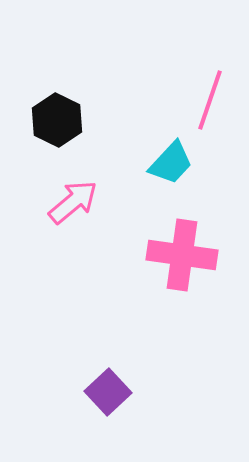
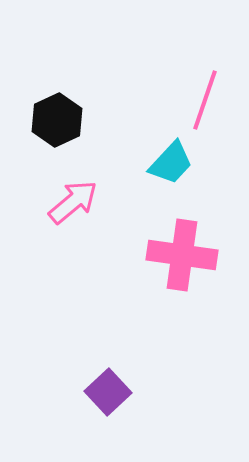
pink line: moved 5 px left
black hexagon: rotated 9 degrees clockwise
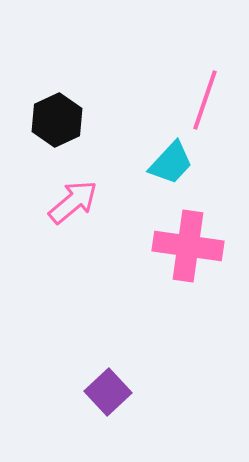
pink cross: moved 6 px right, 9 px up
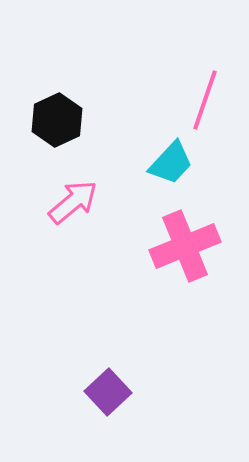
pink cross: moved 3 px left; rotated 30 degrees counterclockwise
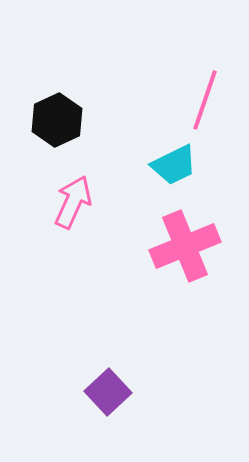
cyan trapezoid: moved 3 px right, 2 px down; rotated 21 degrees clockwise
pink arrow: rotated 26 degrees counterclockwise
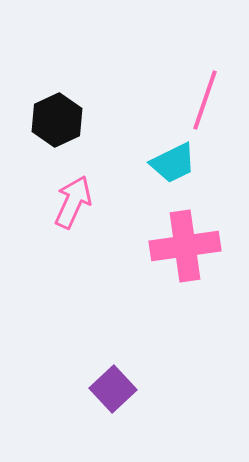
cyan trapezoid: moved 1 px left, 2 px up
pink cross: rotated 14 degrees clockwise
purple square: moved 5 px right, 3 px up
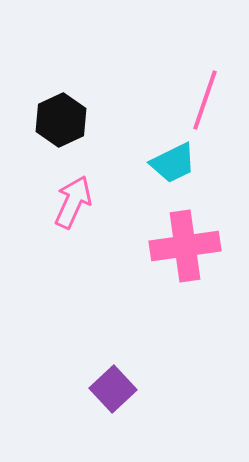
black hexagon: moved 4 px right
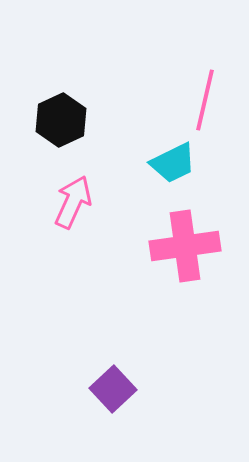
pink line: rotated 6 degrees counterclockwise
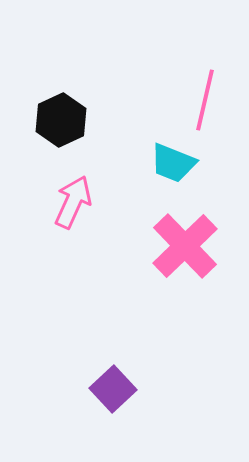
cyan trapezoid: rotated 48 degrees clockwise
pink cross: rotated 36 degrees counterclockwise
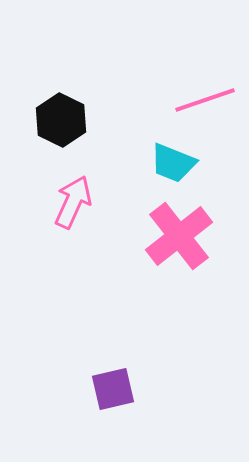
pink line: rotated 58 degrees clockwise
black hexagon: rotated 9 degrees counterclockwise
pink cross: moved 6 px left, 10 px up; rotated 6 degrees clockwise
purple square: rotated 30 degrees clockwise
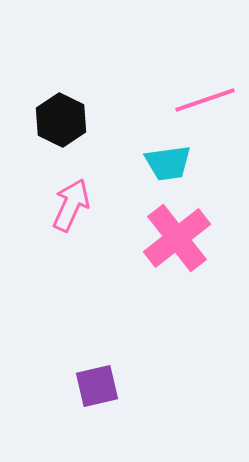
cyan trapezoid: moved 5 px left; rotated 30 degrees counterclockwise
pink arrow: moved 2 px left, 3 px down
pink cross: moved 2 px left, 2 px down
purple square: moved 16 px left, 3 px up
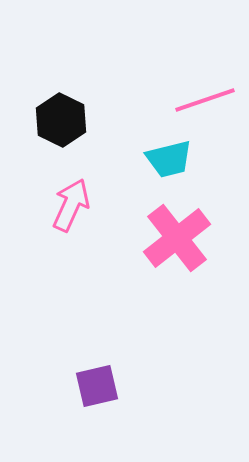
cyan trapezoid: moved 1 px right, 4 px up; rotated 6 degrees counterclockwise
